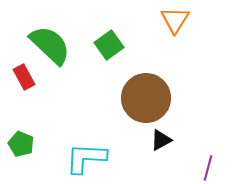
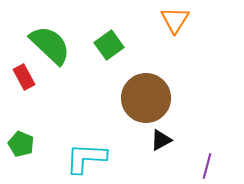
purple line: moved 1 px left, 2 px up
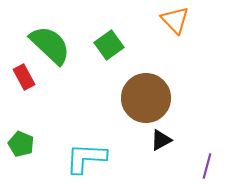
orange triangle: rotated 16 degrees counterclockwise
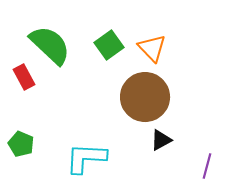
orange triangle: moved 23 px left, 28 px down
brown circle: moved 1 px left, 1 px up
